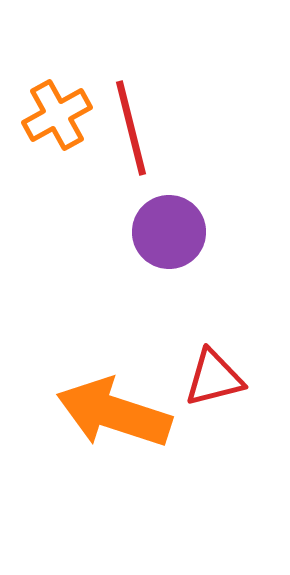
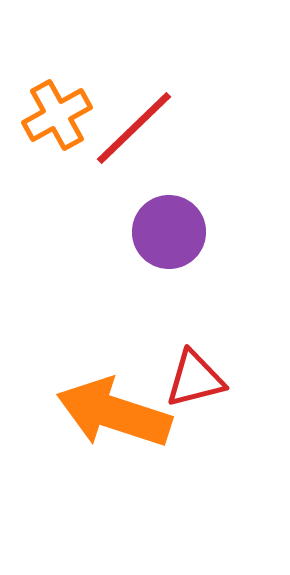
red line: moved 3 px right; rotated 60 degrees clockwise
red triangle: moved 19 px left, 1 px down
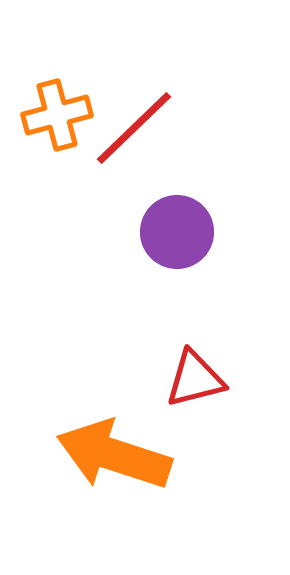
orange cross: rotated 14 degrees clockwise
purple circle: moved 8 px right
orange arrow: moved 42 px down
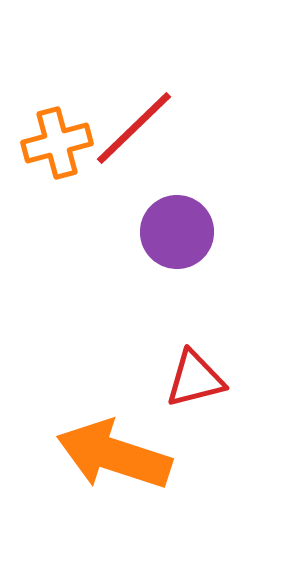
orange cross: moved 28 px down
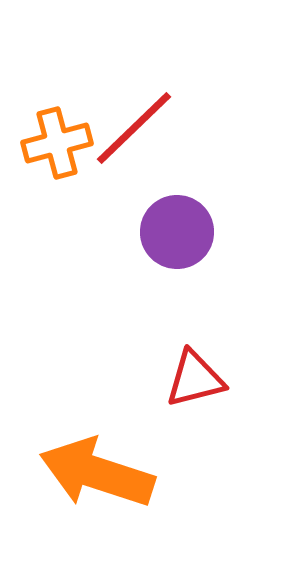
orange arrow: moved 17 px left, 18 px down
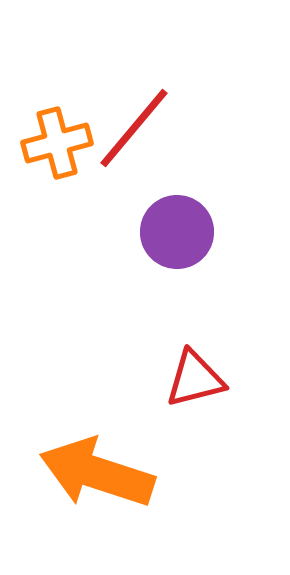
red line: rotated 6 degrees counterclockwise
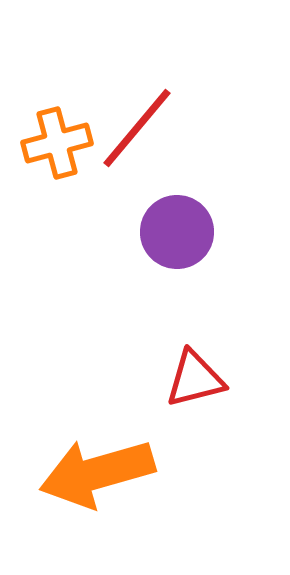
red line: moved 3 px right
orange arrow: rotated 34 degrees counterclockwise
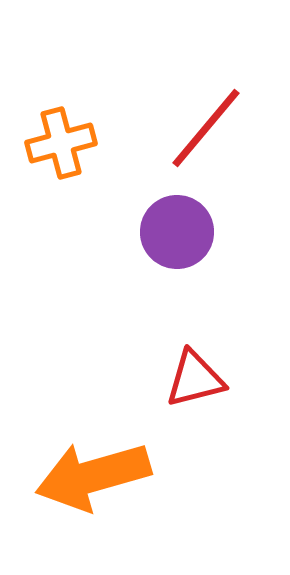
red line: moved 69 px right
orange cross: moved 4 px right
orange arrow: moved 4 px left, 3 px down
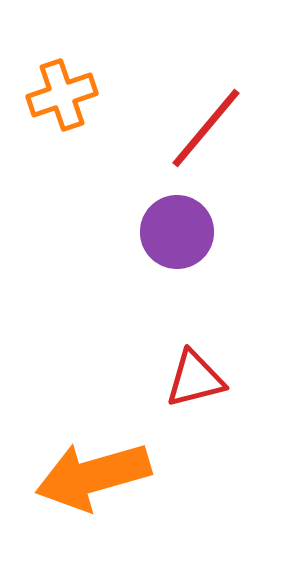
orange cross: moved 1 px right, 48 px up; rotated 4 degrees counterclockwise
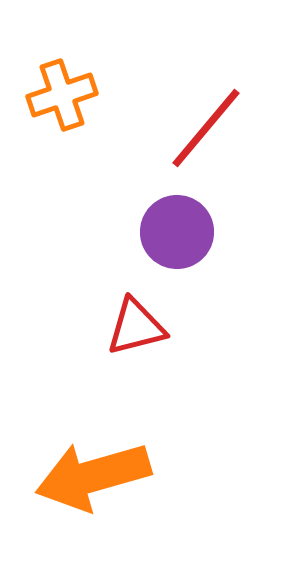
red triangle: moved 59 px left, 52 px up
